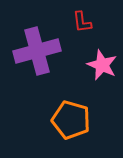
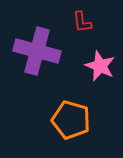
purple cross: rotated 30 degrees clockwise
pink star: moved 2 px left, 1 px down
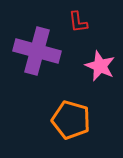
red L-shape: moved 4 px left
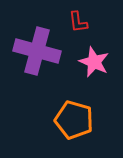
pink star: moved 6 px left, 4 px up
orange pentagon: moved 3 px right
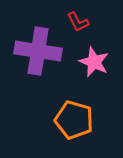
red L-shape: rotated 20 degrees counterclockwise
purple cross: moved 1 px right; rotated 6 degrees counterclockwise
